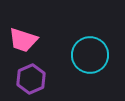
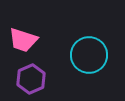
cyan circle: moved 1 px left
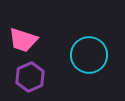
purple hexagon: moved 1 px left, 2 px up
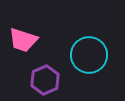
purple hexagon: moved 15 px right, 3 px down
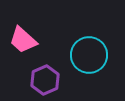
pink trapezoid: rotated 24 degrees clockwise
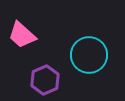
pink trapezoid: moved 1 px left, 5 px up
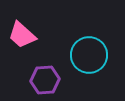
purple hexagon: rotated 20 degrees clockwise
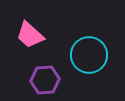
pink trapezoid: moved 8 px right
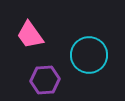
pink trapezoid: rotated 12 degrees clockwise
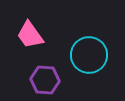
purple hexagon: rotated 8 degrees clockwise
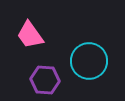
cyan circle: moved 6 px down
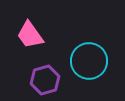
purple hexagon: rotated 20 degrees counterclockwise
